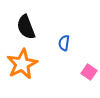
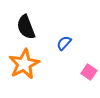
blue semicircle: rotated 35 degrees clockwise
orange star: moved 2 px right
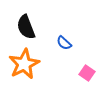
blue semicircle: rotated 91 degrees counterclockwise
pink square: moved 2 px left, 1 px down
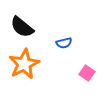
black semicircle: moved 4 px left; rotated 30 degrees counterclockwise
blue semicircle: rotated 56 degrees counterclockwise
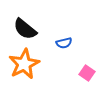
black semicircle: moved 3 px right, 2 px down
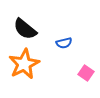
pink square: moved 1 px left
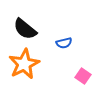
pink square: moved 3 px left, 3 px down
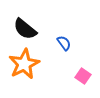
blue semicircle: rotated 112 degrees counterclockwise
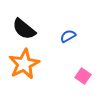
black semicircle: moved 1 px left
blue semicircle: moved 4 px right, 7 px up; rotated 84 degrees counterclockwise
